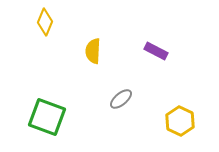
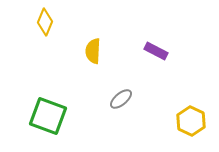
green square: moved 1 px right, 1 px up
yellow hexagon: moved 11 px right
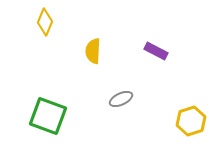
gray ellipse: rotated 15 degrees clockwise
yellow hexagon: rotated 16 degrees clockwise
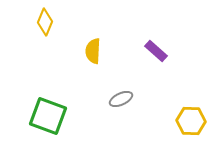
purple rectangle: rotated 15 degrees clockwise
yellow hexagon: rotated 20 degrees clockwise
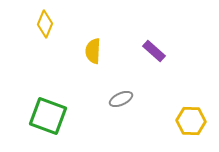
yellow diamond: moved 2 px down
purple rectangle: moved 2 px left
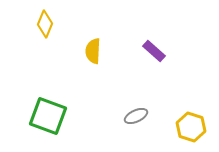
gray ellipse: moved 15 px right, 17 px down
yellow hexagon: moved 6 px down; rotated 16 degrees clockwise
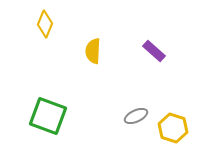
yellow hexagon: moved 18 px left, 1 px down
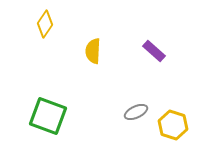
yellow diamond: rotated 12 degrees clockwise
gray ellipse: moved 4 px up
yellow hexagon: moved 3 px up
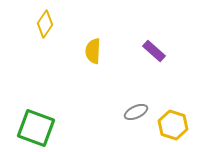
green square: moved 12 px left, 12 px down
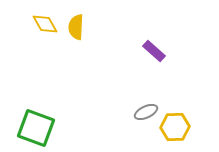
yellow diamond: rotated 64 degrees counterclockwise
yellow semicircle: moved 17 px left, 24 px up
gray ellipse: moved 10 px right
yellow hexagon: moved 2 px right, 2 px down; rotated 20 degrees counterclockwise
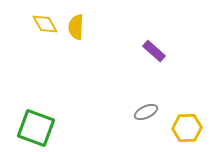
yellow hexagon: moved 12 px right, 1 px down
